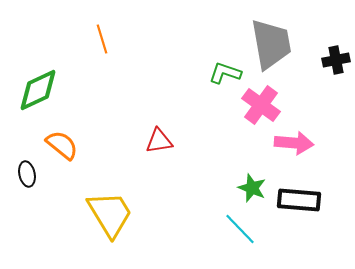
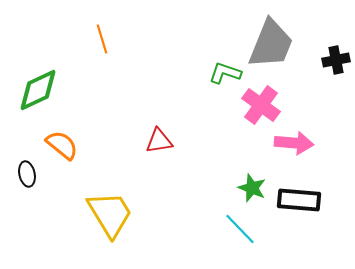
gray trapezoid: rotated 32 degrees clockwise
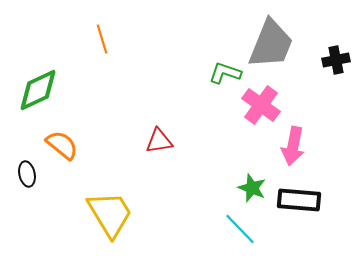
pink arrow: moved 1 px left, 3 px down; rotated 96 degrees clockwise
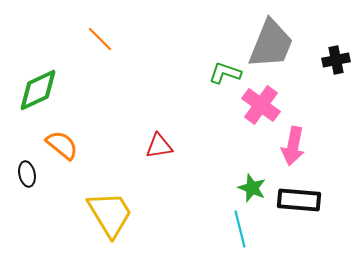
orange line: moved 2 px left; rotated 28 degrees counterclockwise
red triangle: moved 5 px down
cyan line: rotated 30 degrees clockwise
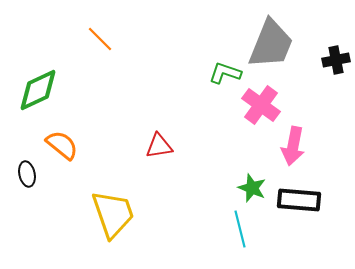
yellow trapezoid: moved 3 px right; rotated 12 degrees clockwise
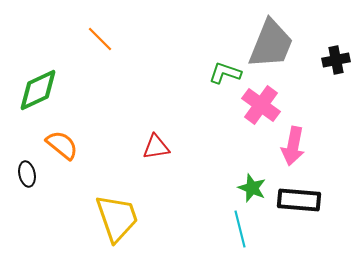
red triangle: moved 3 px left, 1 px down
yellow trapezoid: moved 4 px right, 4 px down
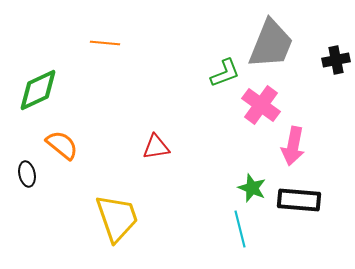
orange line: moved 5 px right, 4 px down; rotated 40 degrees counterclockwise
green L-shape: rotated 140 degrees clockwise
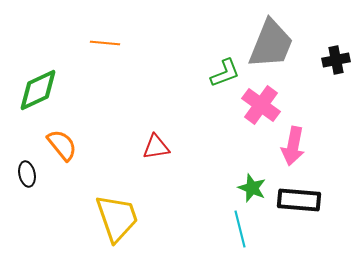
orange semicircle: rotated 12 degrees clockwise
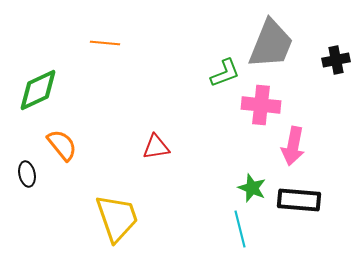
pink cross: rotated 30 degrees counterclockwise
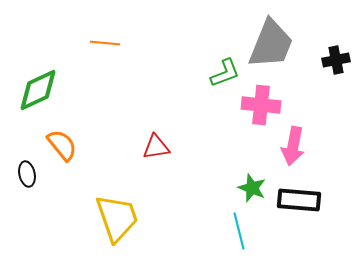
cyan line: moved 1 px left, 2 px down
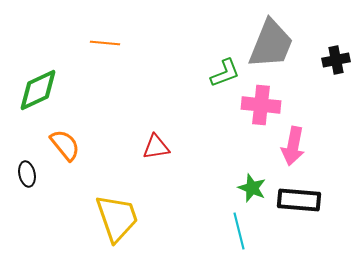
orange semicircle: moved 3 px right
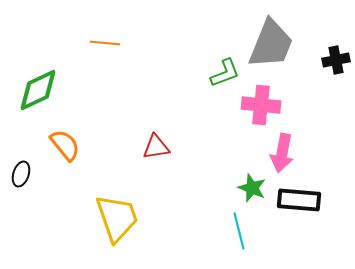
pink arrow: moved 11 px left, 7 px down
black ellipse: moved 6 px left; rotated 30 degrees clockwise
